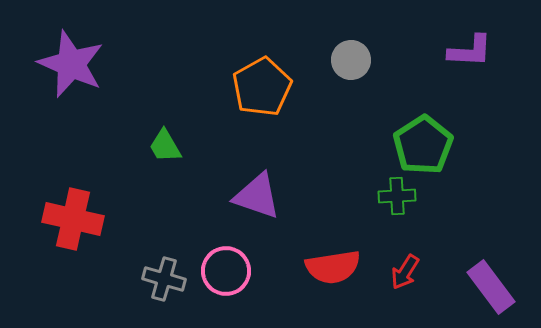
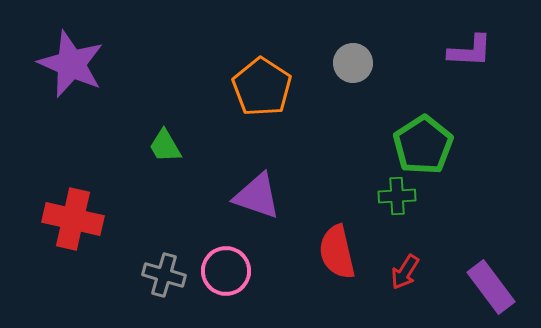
gray circle: moved 2 px right, 3 px down
orange pentagon: rotated 10 degrees counterclockwise
red semicircle: moved 4 px right, 15 px up; rotated 86 degrees clockwise
gray cross: moved 4 px up
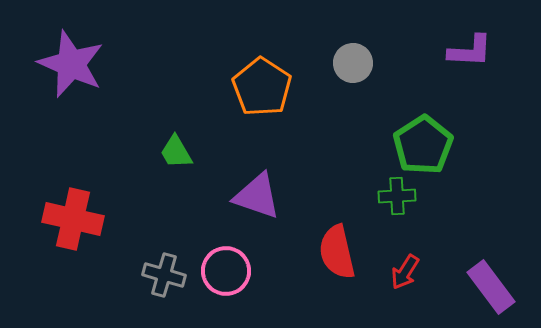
green trapezoid: moved 11 px right, 6 px down
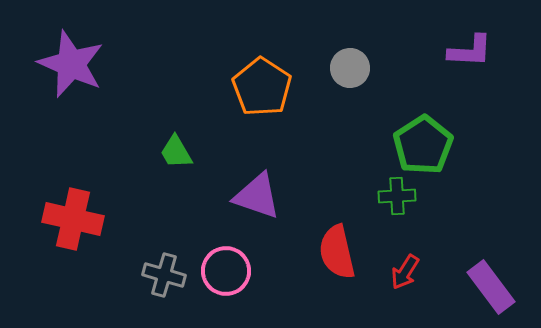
gray circle: moved 3 px left, 5 px down
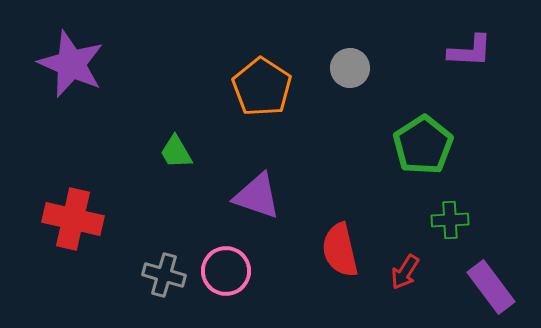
green cross: moved 53 px right, 24 px down
red semicircle: moved 3 px right, 2 px up
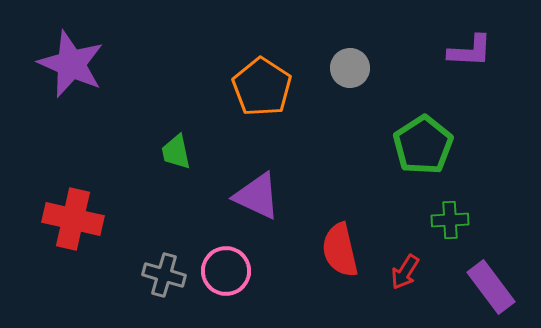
green trapezoid: rotated 18 degrees clockwise
purple triangle: rotated 6 degrees clockwise
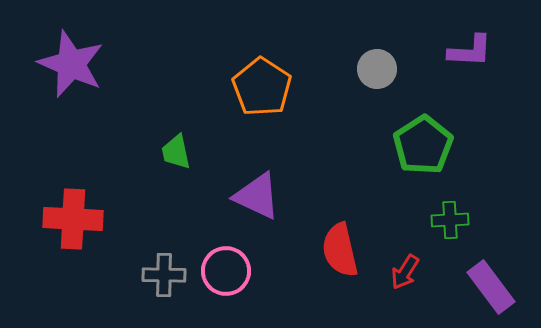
gray circle: moved 27 px right, 1 px down
red cross: rotated 10 degrees counterclockwise
gray cross: rotated 15 degrees counterclockwise
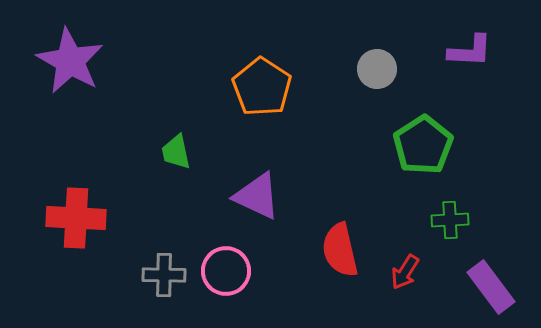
purple star: moved 1 px left, 3 px up; rotated 6 degrees clockwise
red cross: moved 3 px right, 1 px up
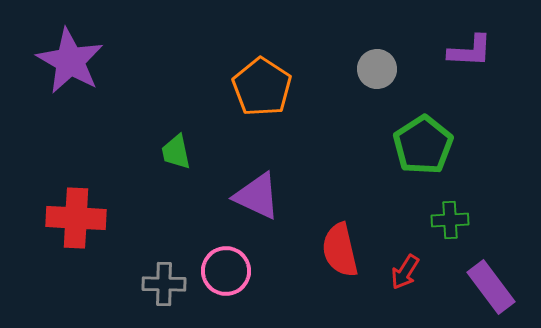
gray cross: moved 9 px down
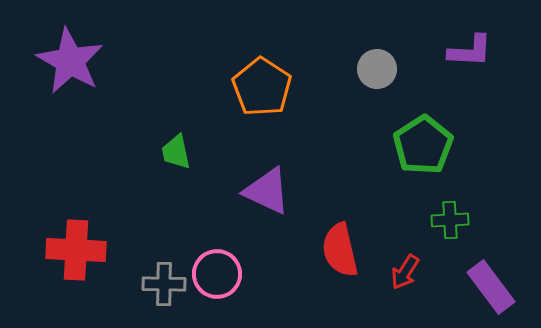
purple triangle: moved 10 px right, 5 px up
red cross: moved 32 px down
pink circle: moved 9 px left, 3 px down
